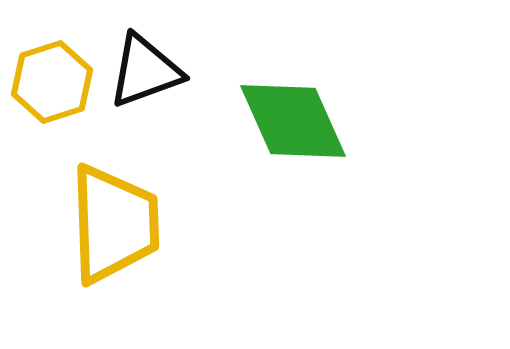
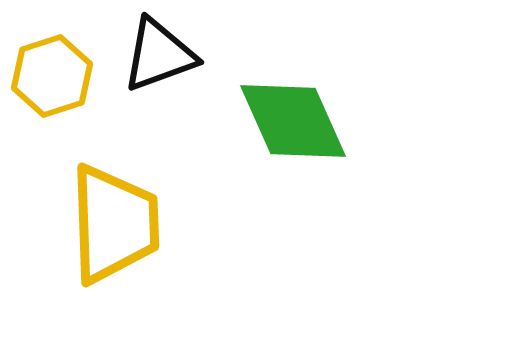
black triangle: moved 14 px right, 16 px up
yellow hexagon: moved 6 px up
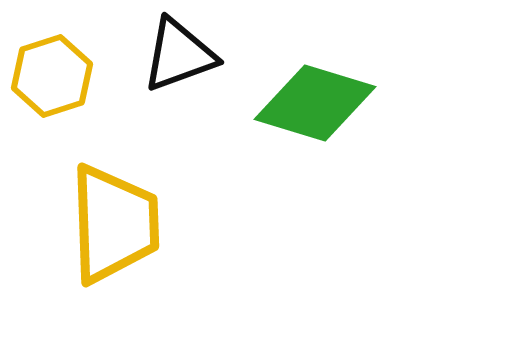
black triangle: moved 20 px right
green diamond: moved 22 px right, 18 px up; rotated 49 degrees counterclockwise
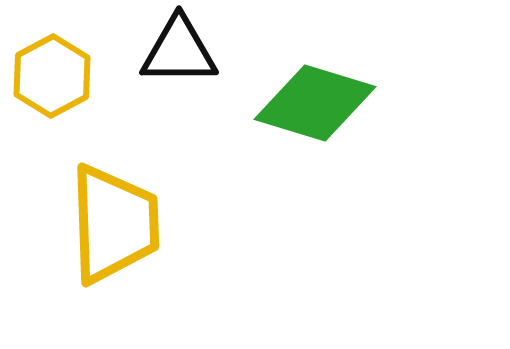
black triangle: moved 4 px up; rotated 20 degrees clockwise
yellow hexagon: rotated 10 degrees counterclockwise
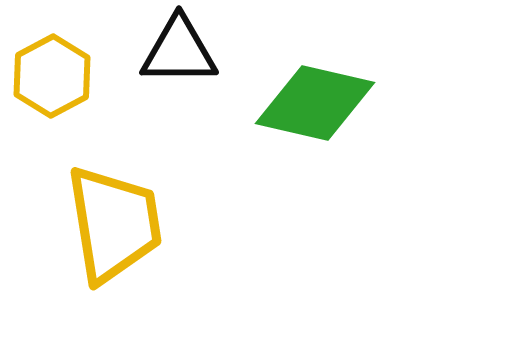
green diamond: rotated 4 degrees counterclockwise
yellow trapezoid: rotated 7 degrees counterclockwise
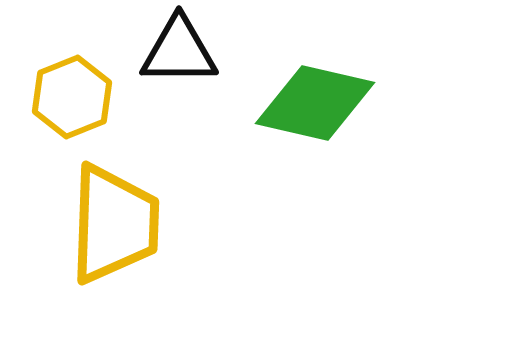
yellow hexagon: moved 20 px right, 21 px down; rotated 6 degrees clockwise
yellow trapezoid: rotated 11 degrees clockwise
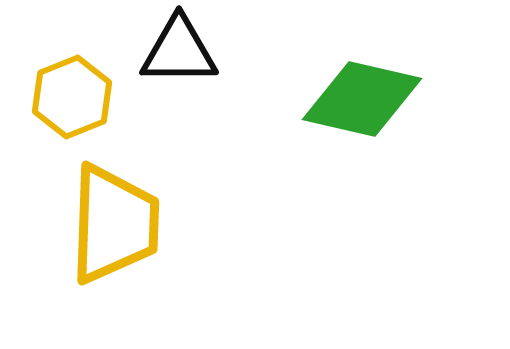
green diamond: moved 47 px right, 4 px up
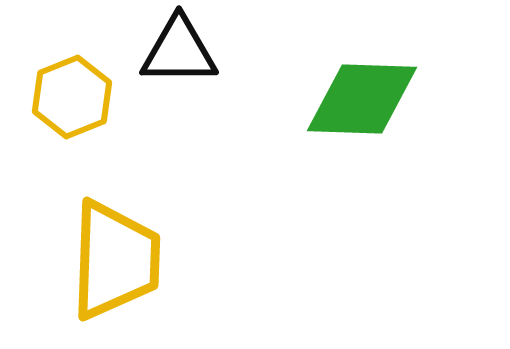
green diamond: rotated 11 degrees counterclockwise
yellow trapezoid: moved 1 px right, 36 px down
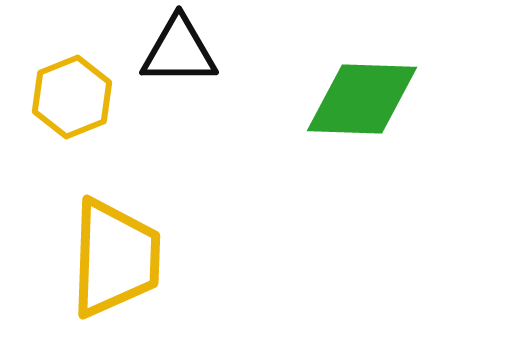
yellow trapezoid: moved 2 px up
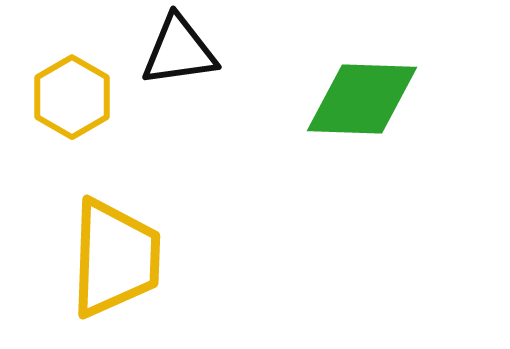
black triangle: rotated 8 degrees counterclockwise
yellow hexagon: rotated 8 degrees counterclockwise
